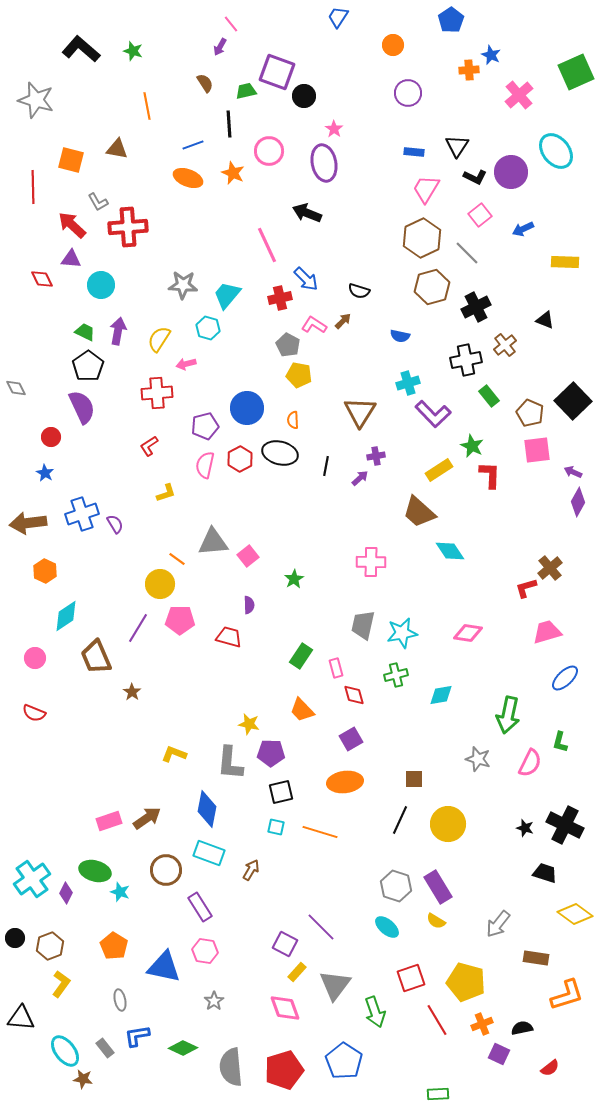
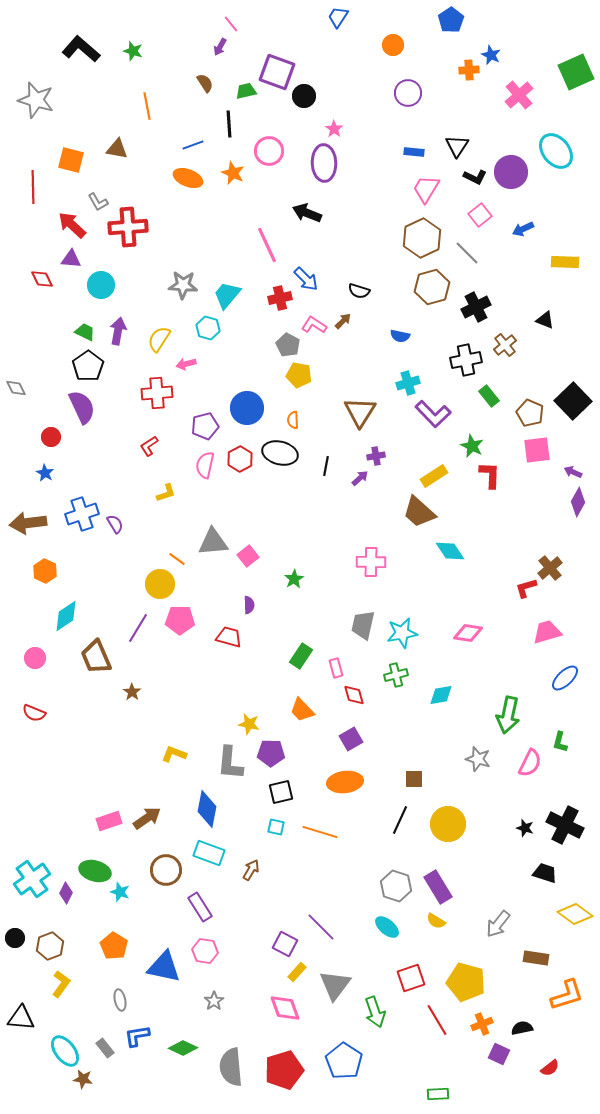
purple ellipse at (324, 163): rotated 9 degrees clockwise
yellow rectangle at (439, 470): moved 5 px left, 6 px down
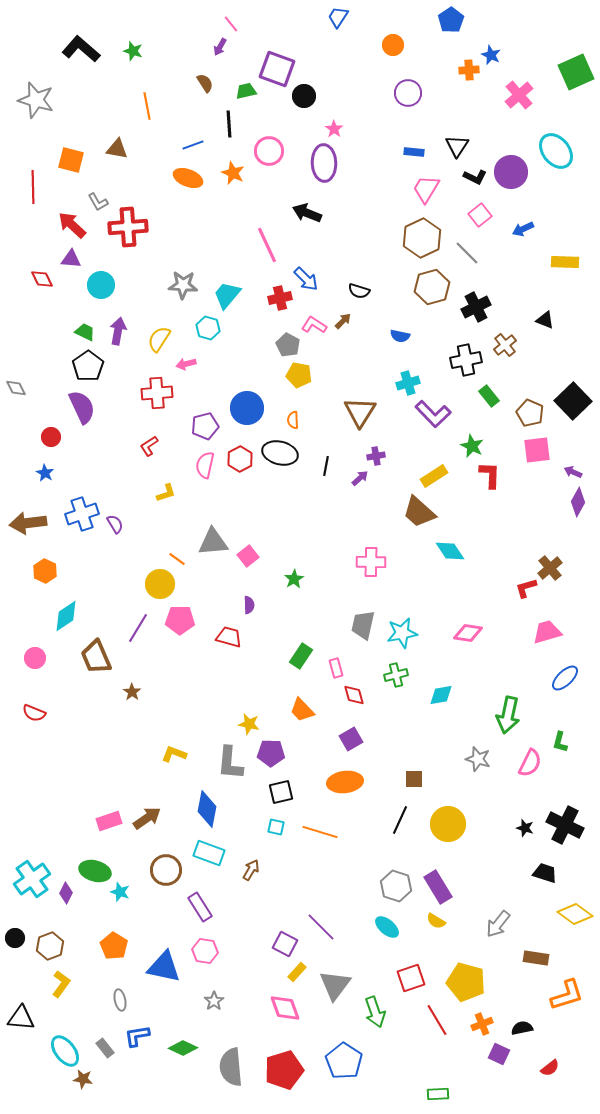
purple square at (277, 72): moved 3 px up
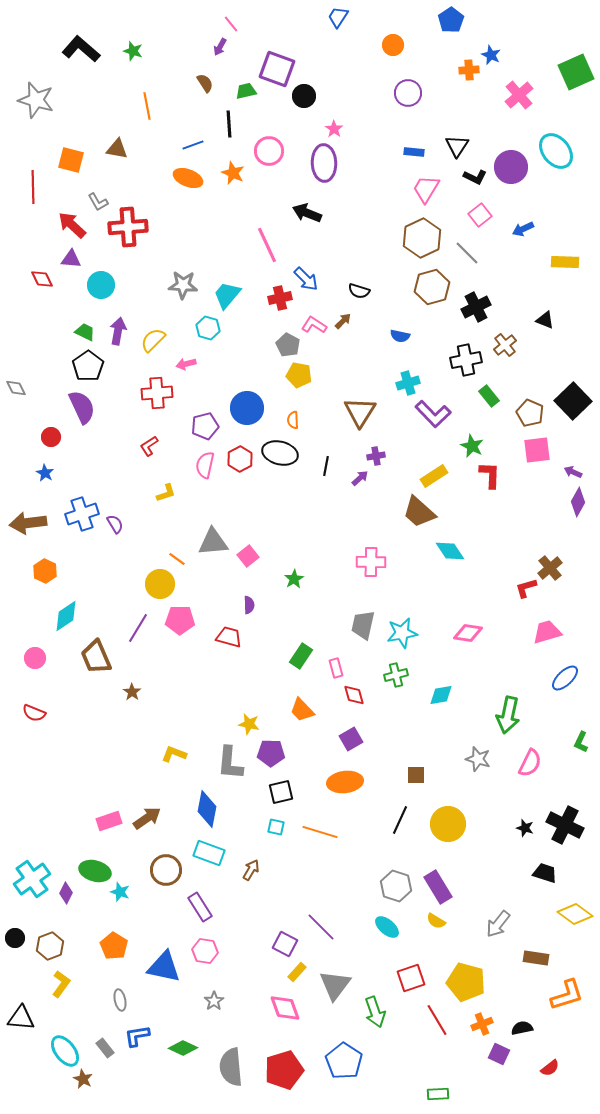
purple circle at (511, 172): moved 5 px up
yellow semicircle at (159, 339): moved 6 px left, 1 px down; rotated 12 degrees clockwise
green L-shape at (560, 742): moved 21 px right; rotated 10 degrees clockwise
brown square at (414, 779): moved 2 px right, 4 px up
brown star at (83, 1079): rotated 18 degrees clockwise
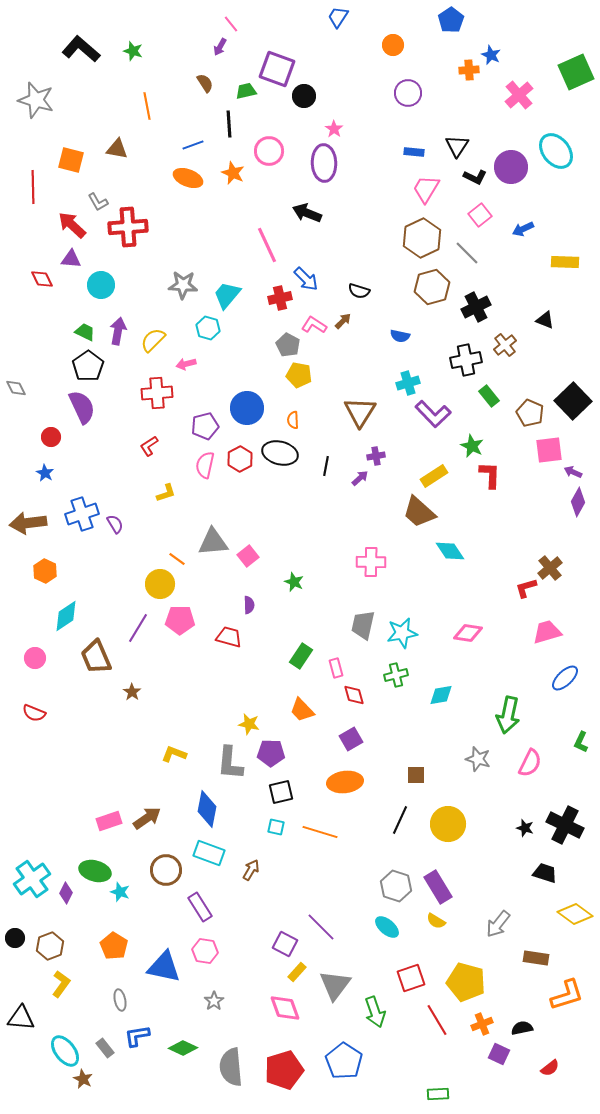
pink square at (537, 450): moved 12 px right
green star at (294, 579): moved 3 px down; rotated 18 degrees counterclockwise
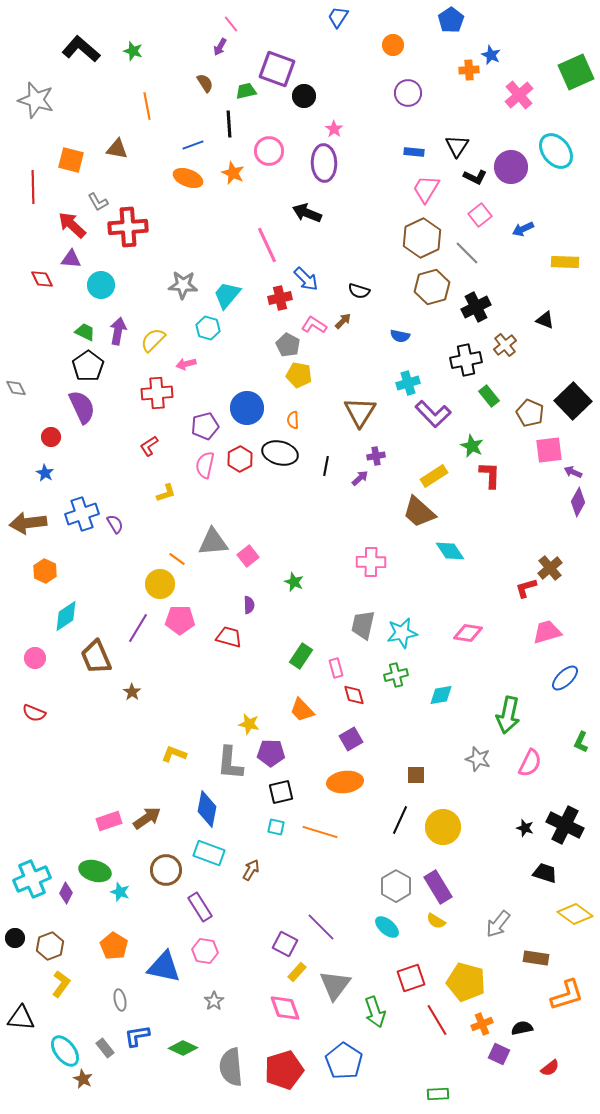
yellow circle at (448, 824): moved 5 px left, 3 px down
cyan cross at (32, 879): rotated 12 degrees clockwise
gray hexagon at (396, 886): rotated 12 degrees clockwise
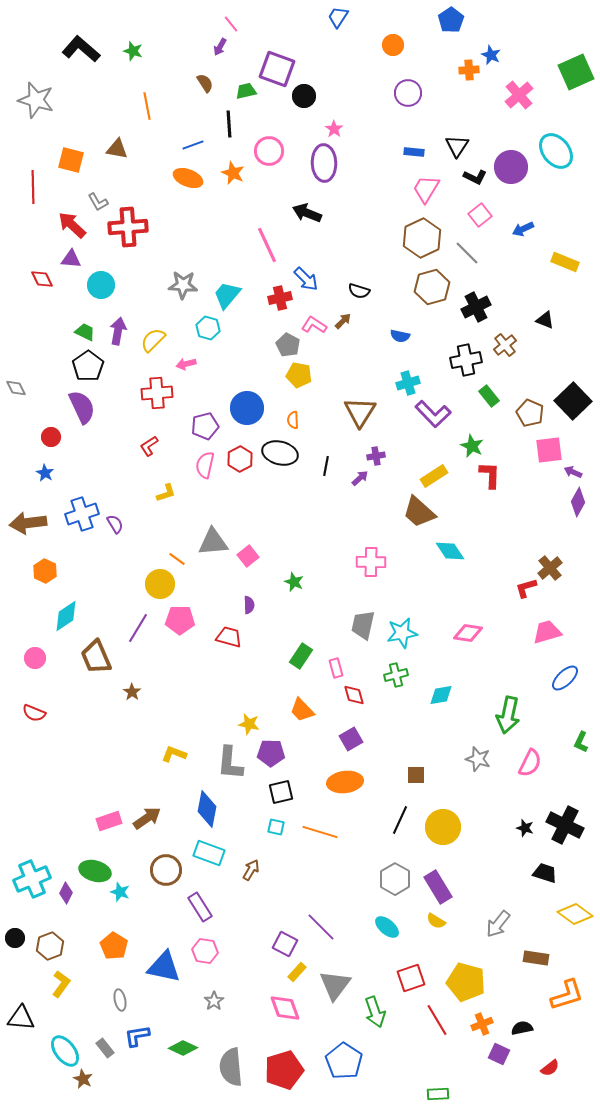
yellow rectangle at (565, 262): rotated 20 degrees clockwise
gray hexagon at (396, 886): moved 1 px left, 7 px up
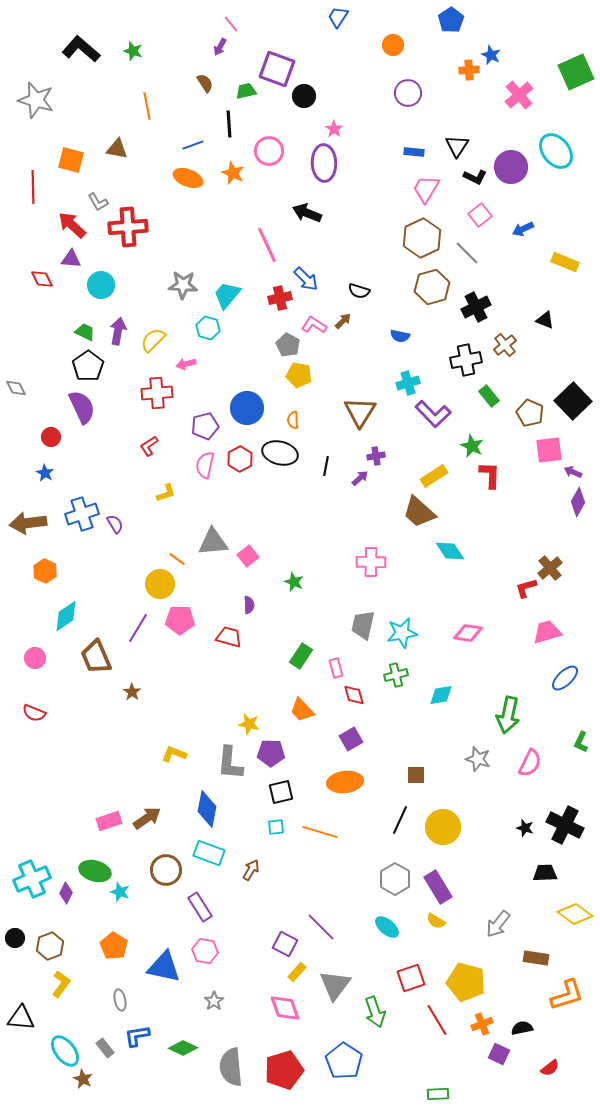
cyan square at (276, 827): rotated 18 degrees counterclockwise
black trapezoid at (545, 873): rotated 20 degrees counterclockwise
